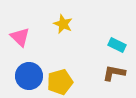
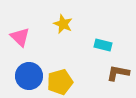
cyan rectangle: moved 14 px left; rotated 12 degrees counterclockwise
brown L-shape: moved 4 px right
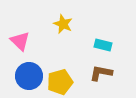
pink triangle: moved 4 px down
brown L-shape: moved 17 px left
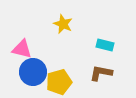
pink triangle: moved 2 px right, 8 px down; rotated 30 degrees counterclockwise
cyan rectangle: moved 2 px right
blue circle: moved 4 px right, 4 px up
yellow pentagon: moved 1 px left
